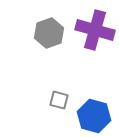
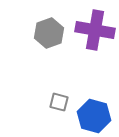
purple cross: rotated 6 degrees counterclockwise
gray square: moved 2 px down
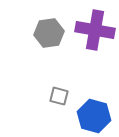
gray hexagon: rotated 12 degrees clockwise
gray square: moved 6 px up
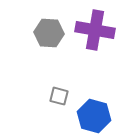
gray hexagon: rotated 12 degrees clockwise
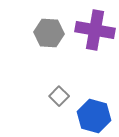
gray square: rotated 30 degrees clockwise
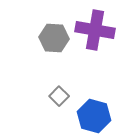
gray hexagon: moved 5 px right, 5 px down
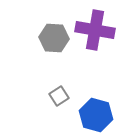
gray square: rotated 12 degrees clockwise
blue hexagon: moved 2 px right, 1 px up
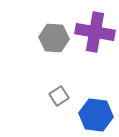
purple cross: moved 2 px down
blue hexagon: rotated 8 degrees counterclockwise
